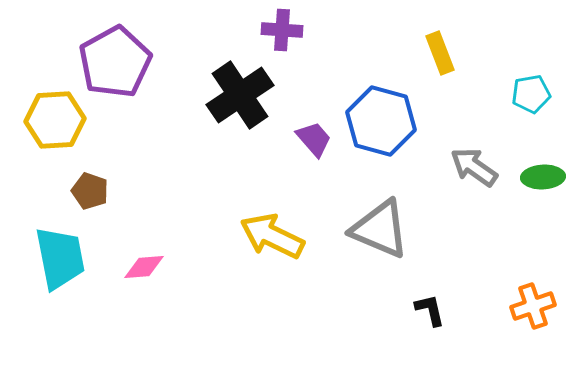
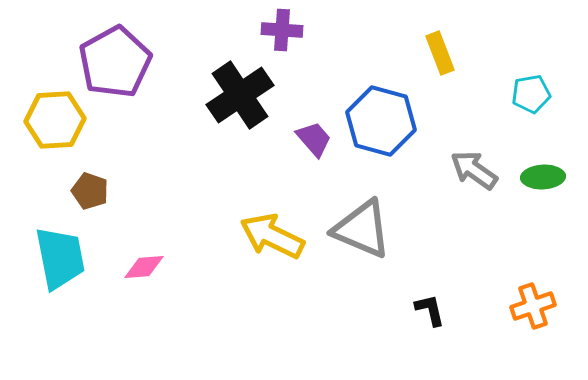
gray arrow: moved 3 px down
gray triangle: moved 18 px left
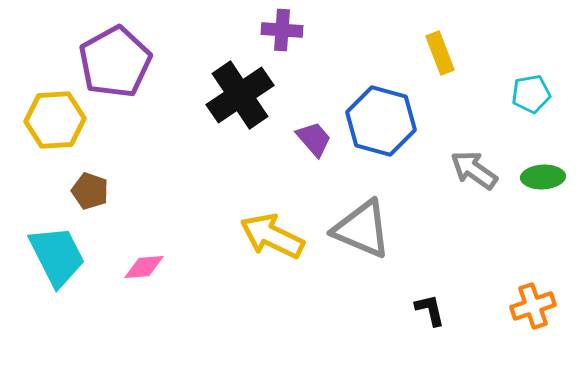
cyan trapezoid: moved 3 px left, 2 px up; rotated 16 degrees counterclockwise
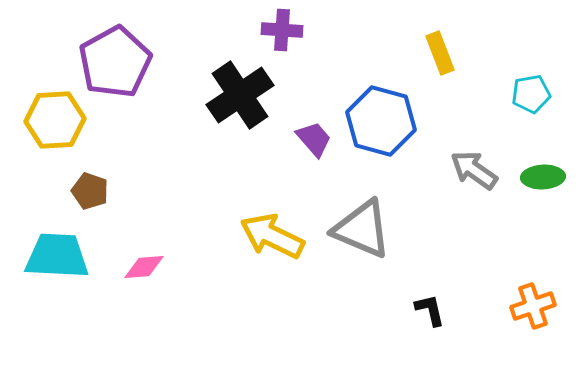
cyan trapezoid: rotated 60 degrees counterclockwise
